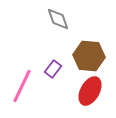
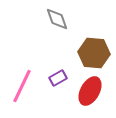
gray diamond: moved 1 px left
brown hexagon: moved 5 px right, 3 px up
purple rectangle: moved 5 px right, 9 px down; rotated 24 degrees clockwise
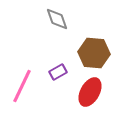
purple rectangle: moved 6 px up
red ellipse: moved 1 px down
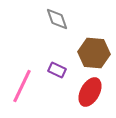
purple rectangle: moved 1 px left, 2 px up; rotated 54 degrees clockwise
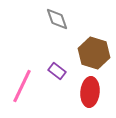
brown hexagon: rotated 12 degrees clockwise
purple rectangle: moved 1 px down; rotated 12 degrees clockwise
red ellipse: rotated 24 degrees counterclockwise
